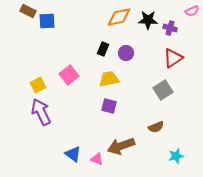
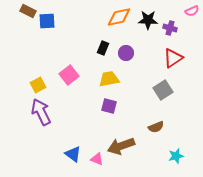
black rectangle: moved 1 px up
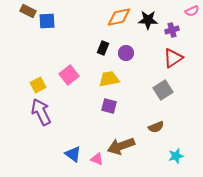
purple cross: moved 2 px right, 2 px down; rotated 32 degrees counterclockwise
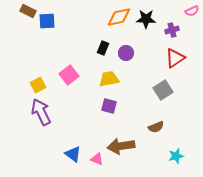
black star: moved 2 px left, 1 px up
red triangle: moved 2 px right
brown arrow: rotated 12 degrees clockwise
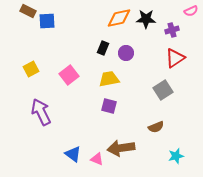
pink semicircle: moved 1 px left
orange diamond: moved 1 px down
yellow square: moved 7 px left, 16 px up
brown arrow: moved 2 px down
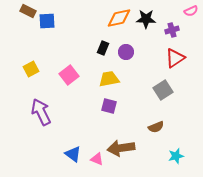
purple circle: moved 1 px up
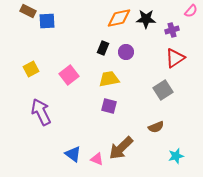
pink semicircle: rotated 24 degrees counterclockwise
brown arrow: rotated 36 degrees counterclockwise
